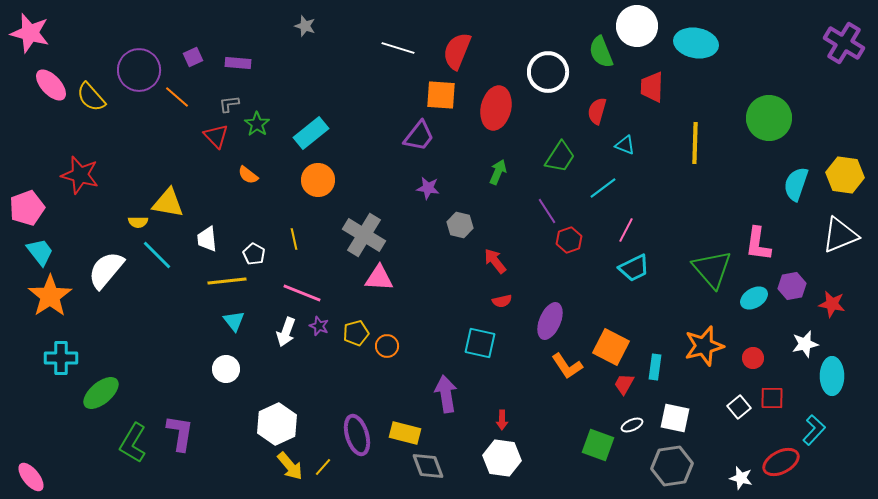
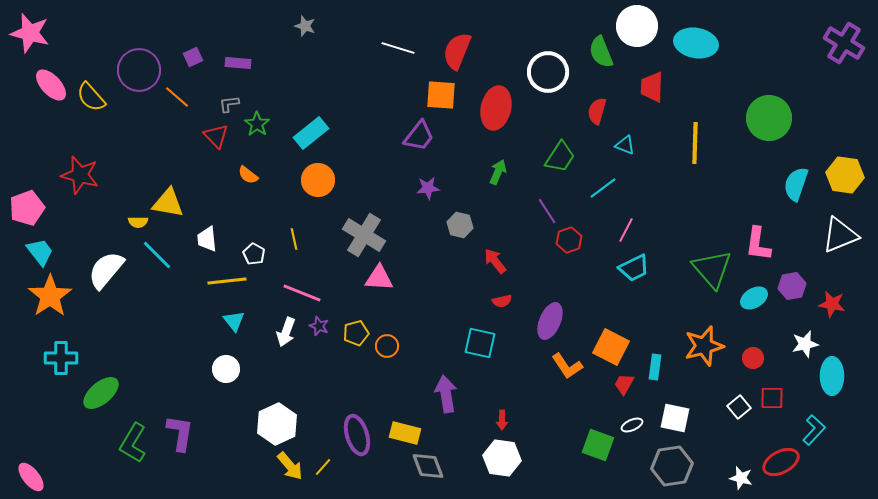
purple star at (428, 188): rotated 15 degrees counterclockwise
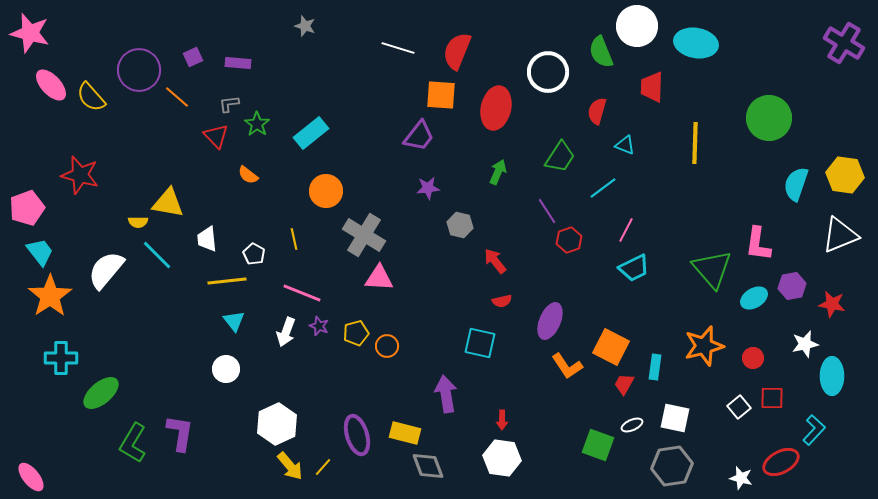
orange circle at (318, 180): moved 8 px right, 11 px down
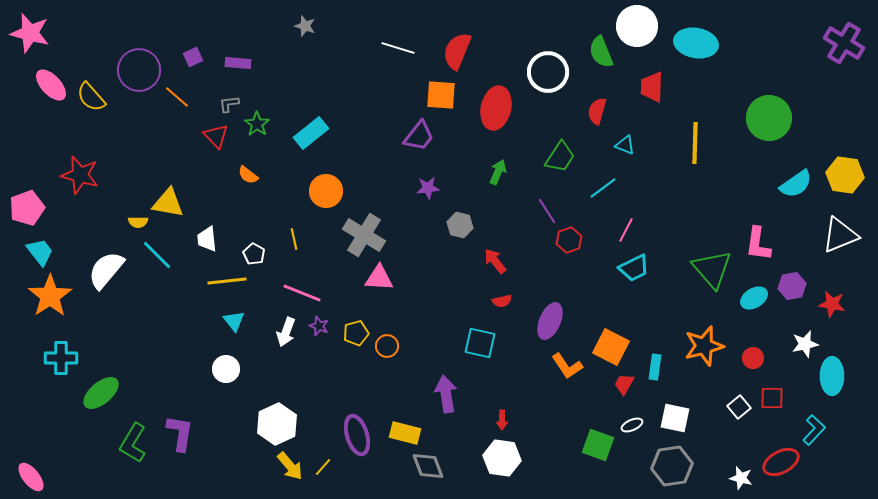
cyan semicircle at (796, 184): rotated 144 degrees counterclockwise
